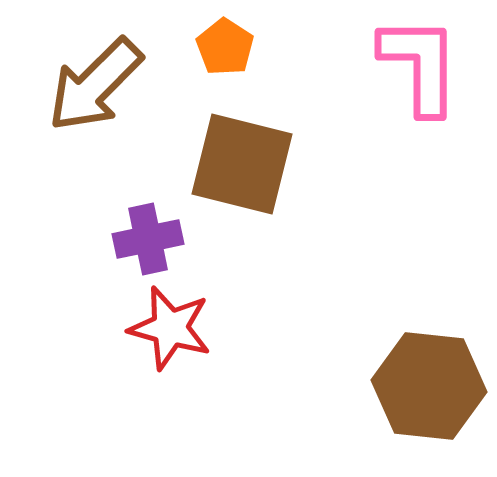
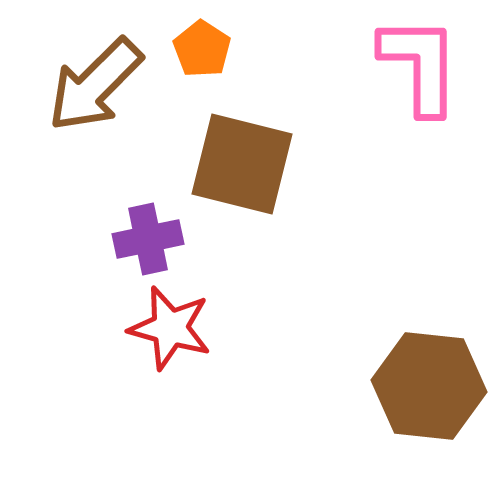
orange pentagon: moved 23 px left, 2 px down
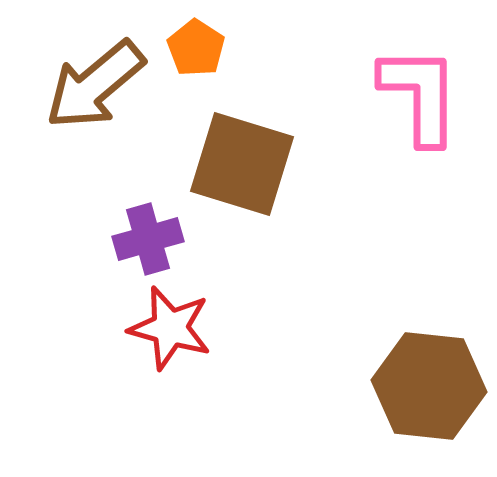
orange pentagon: moved 6 px left, 1 px up
pink L-shape: moved 30 px down
brown arrow: rotated 5 degrees clockwise
brown square: rotated 3 degrees clockwise
purple cross: rotated 4 degrees counterclockwise
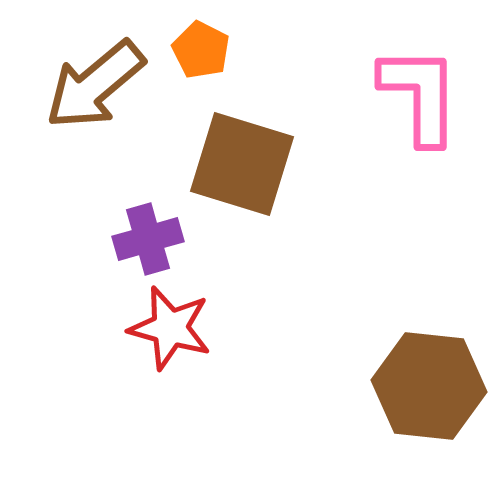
orange pentagon: moved 5 px right, 2 px down; rotated 6 degrees counterclockwise
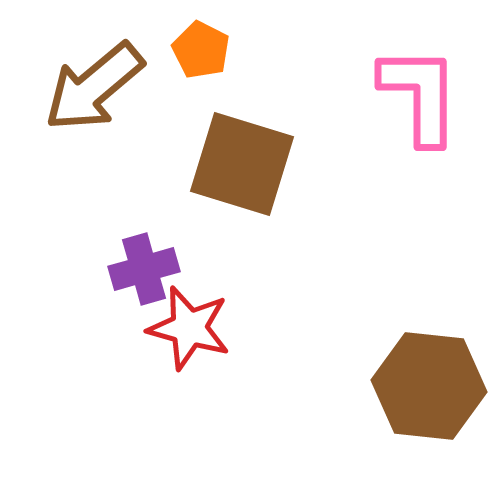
brown arrow: moved 1 px left, 2 px down
purple cross: moved 4 px left, 30 px down
red star: moved 19 px right
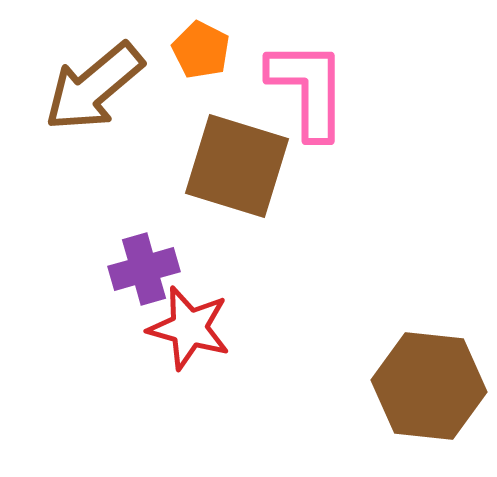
pink L-shape: moved 112 px left, 6 px up
brown square: moved 5 px left, 2 px down
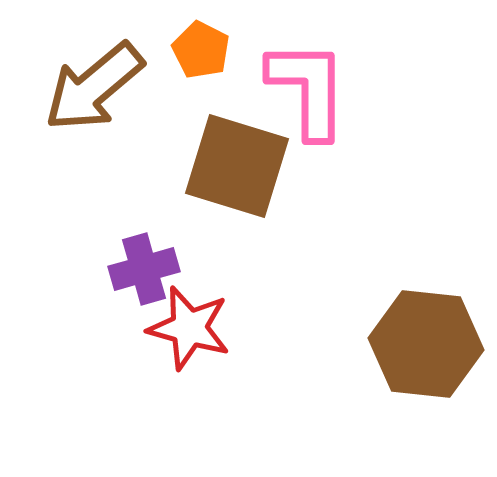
brown hexagon: moved 3 px left, 42 px up
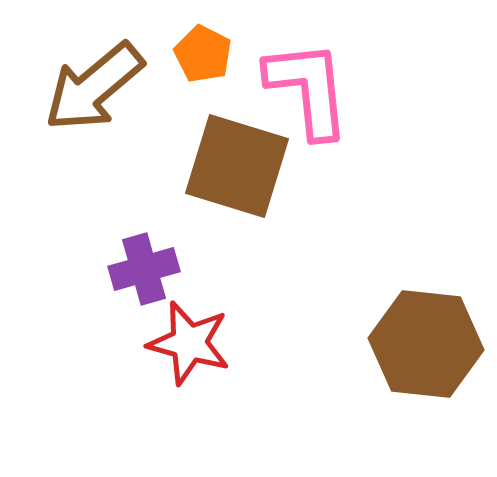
orange pentagon: moved 2 px right, 4 px down
pink L-shape: rotated 6 degrees counterclockwise
red star: moved 15 px down
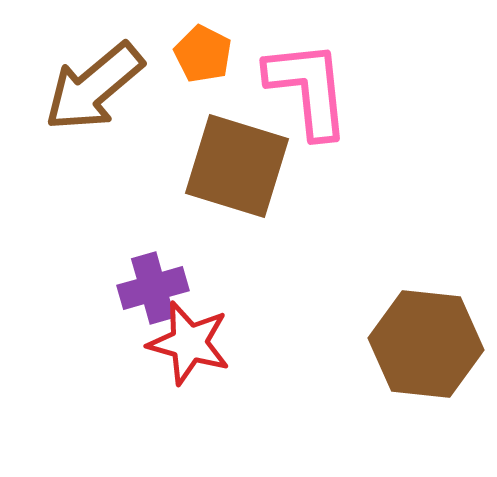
purple cross: moved 9 px right, 19 px down
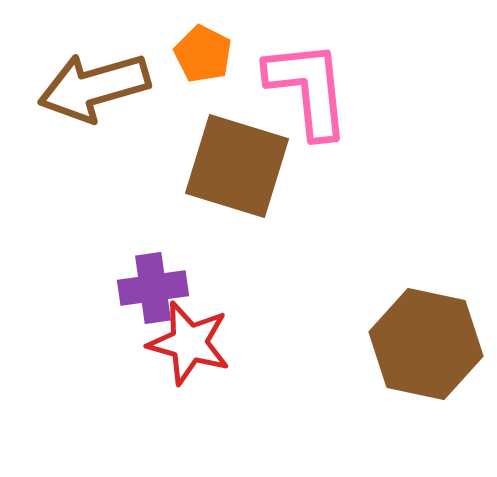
brown arrow: rotated 24 degrees clockwise
purple cross: rotated 8 degrees clockwise
brown hexagon: rotated 6 degrees clockwise
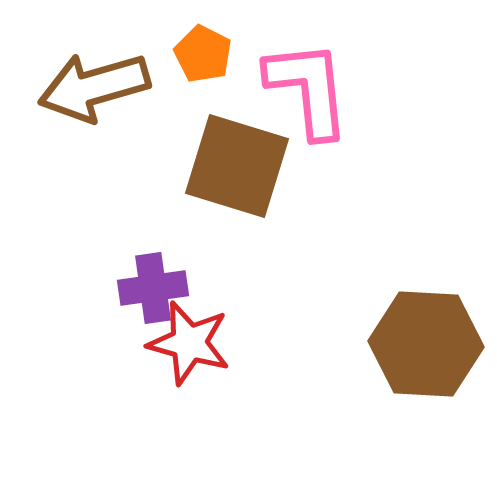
brown hexagon: rotated 9 degrees counterclockwise
